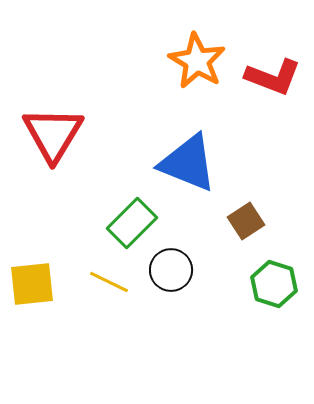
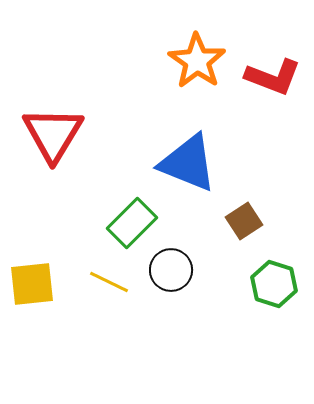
orange star: rotated 4 degrees clockwise
brown square: moved 2 px left
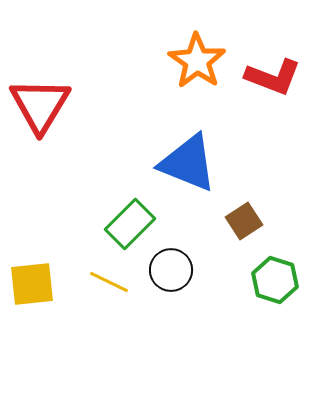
red triangle: moved 13 px left, 29 px up
green rectangle: moved 2 px left, 1 px down
green hexagon: moved 1 px right, 4 px up
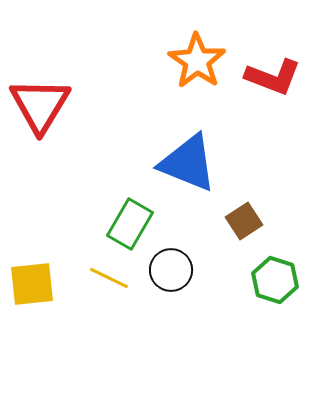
green rectangle: rotated 15 degrees counterclockwise
yellow line: moved 4 px up
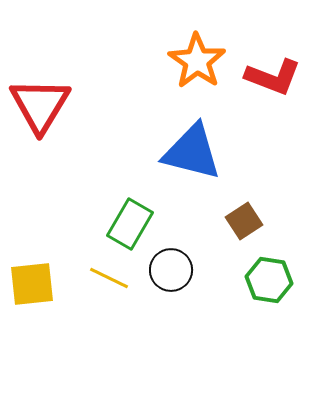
blue triangle: moved 4 px right, 11 px up; rotated 8 degrees counterclockwise
green hexagon: moved 6 px left; rotated 9 degrees counterclockwise
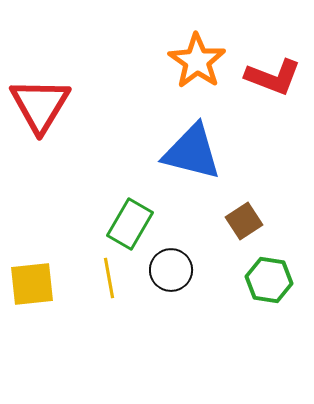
yellow line: rotated 54 degrees clockwise
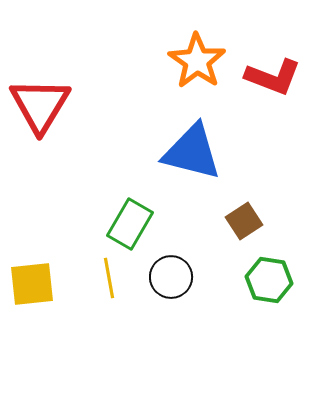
black circle: moved 7 px down
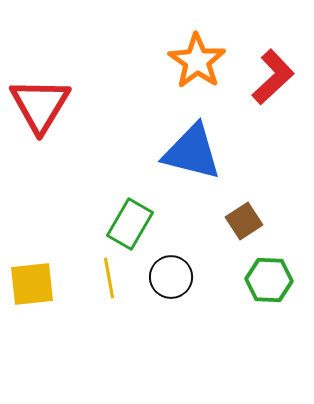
red L-shape: rotated 64 degrees counterclockwise
green hexagon: rotated 6 degrees counterclockwise
